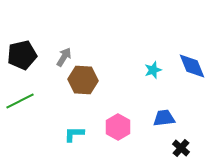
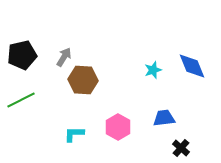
green line: moved 1 px right, 1 px up
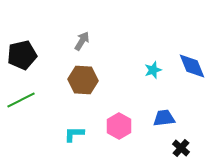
gray arrow: moved 18 px right, 16 px up
pink hexagon: moved 1 px right, 1 px up
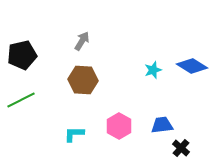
blue diamond: rotated 36 degrees counterclockwise
blue trapezoid: moved 2 px left, 7 px down
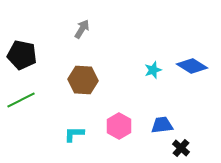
gray arrow: moved 12 px up
black pentagon: rotated 24 degrees clockwise
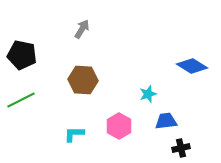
cyan star: moved 5 px left, 24 px down
blue trapezoid: moved 4 px right, 4 px up
black cross: rotated 36 degrees clockwise
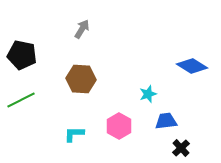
brown hexagon: moved 2 px left, 1 px up
black cross: rotated 30 degrees counterclockwise
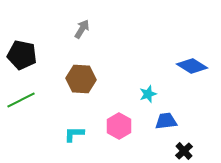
black cross: moved 3 px right, 3 px down
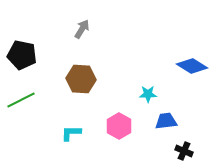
cyan star: rotated 18 degrees clockwise
cyan L-shape: moved 3 px left, 1 px up
black cross: rotated 24 degrees counterclockwise
